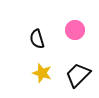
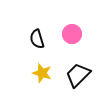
pink circle: moved 3 px left, 4 px down
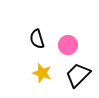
pink circle: moved 4 px left, 11 px down
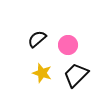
black semicircle: rotated 66 degrees clockwise
black trapezoid: moved 2 px left
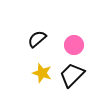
pink circle: moved 6 px right
black trapezoid: moved 4 px left
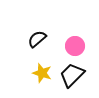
pink circle: moved 1 px right, 1 px down
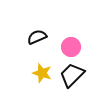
black semicircle: moved 2 px up; rotated 18 degrees clockwise
pink circle: moved 4 px left, 1 px down
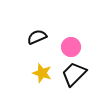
black trapezoid: moved 2 px right, 1 px up
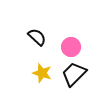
black semicircle: rotated 66 degrees clockwise
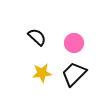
pink circle: moved 3 px right, 4 px up
yellow star: rotated 24 degrees counterclockwise
